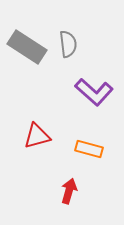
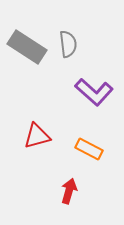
orange rectangle: rotated 12 degrees clockwise
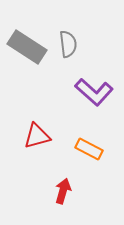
red arrow: moved 6 px left
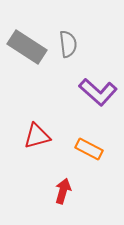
purple L-shape: moved 4 px right
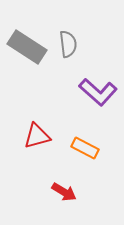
orange rectangle: moved 4 px left, 1 px up
red arrow: moved 1 px right, 1 px down; rotated 105 degrees clockwise
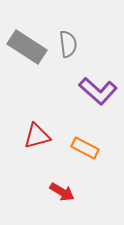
purple L-shape: moved 1 px up
red arrow: moved 2 px left
